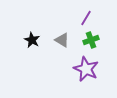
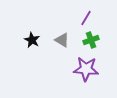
purple star: rotated 20 degrees counterclockwise
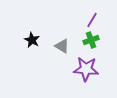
purple line: moved 6 px right, 2 px down
gray triangle: moved 6 px down
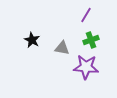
purple line: moved 6 px left, 5 px up
gray triangle: moved 2 px down; rotated 21 degrees counterclockwise
purple star: moved 2 px up
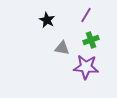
black star: moved 15 px right, 20 px up
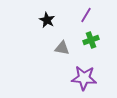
purple star: moved 2 px left, 11 px down
